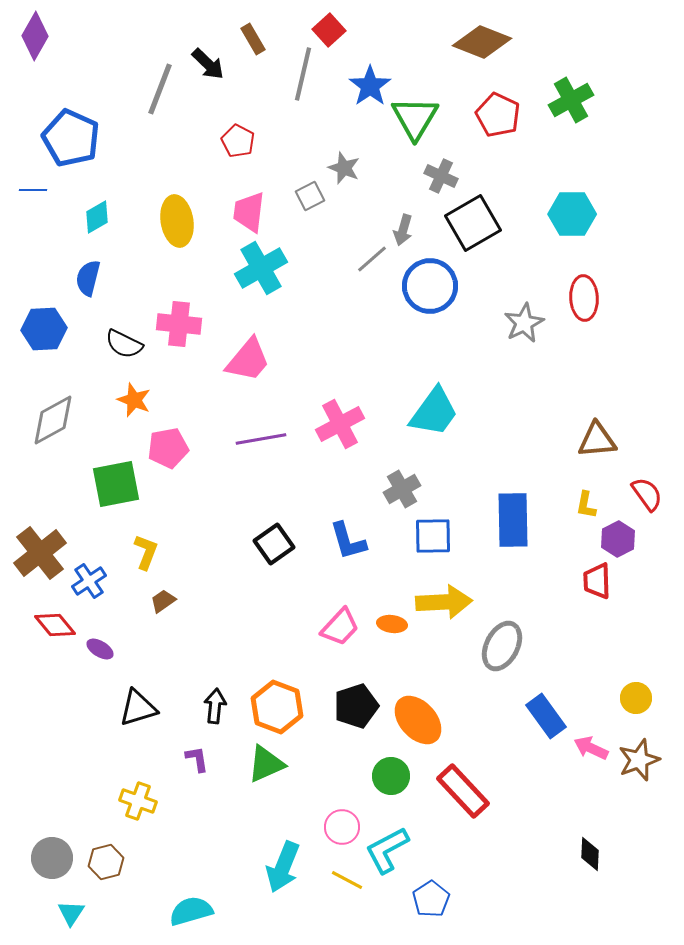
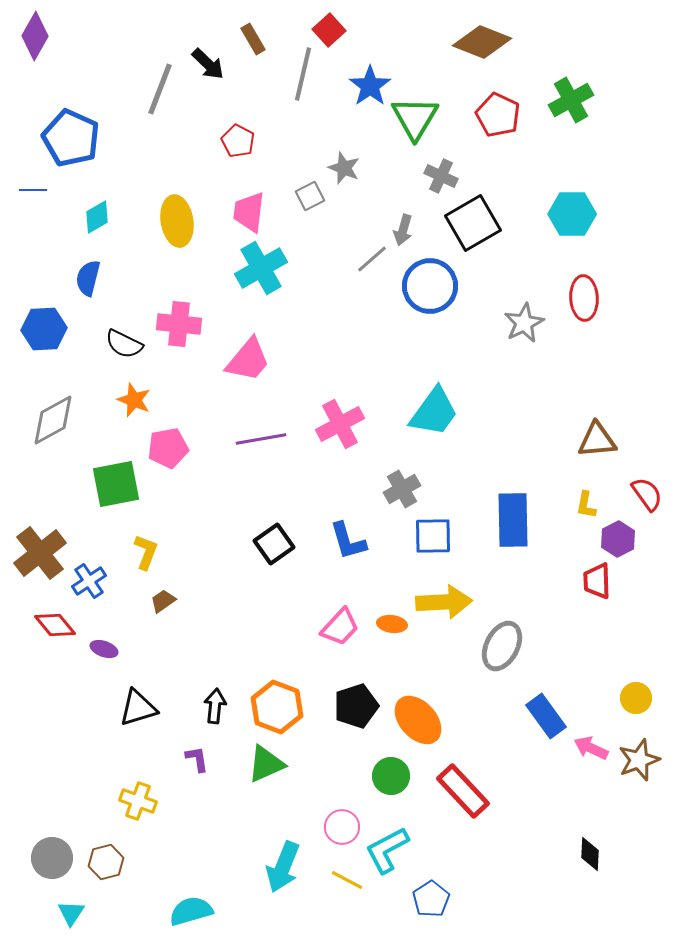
purple ellipse at (100, 649): moved 4 px right; rotated 12 degrees counterclockwise
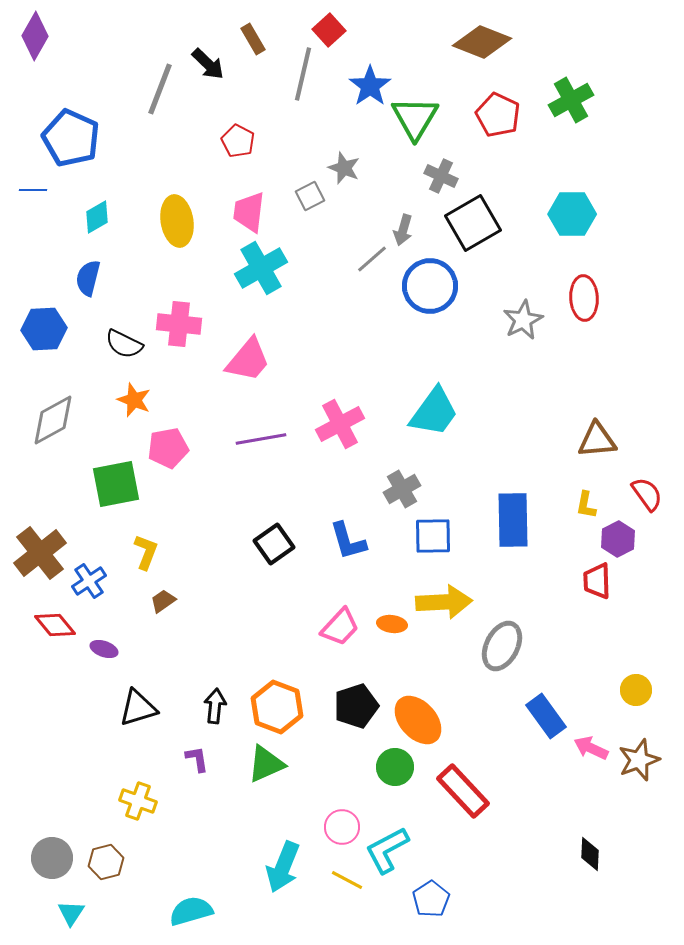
gray star at (524, 323): moved 1 px left, 3 px up
yellow circle at (636, 698): moved 8 px up
green circle at (391, 776): moved 4 px right, 9 px up
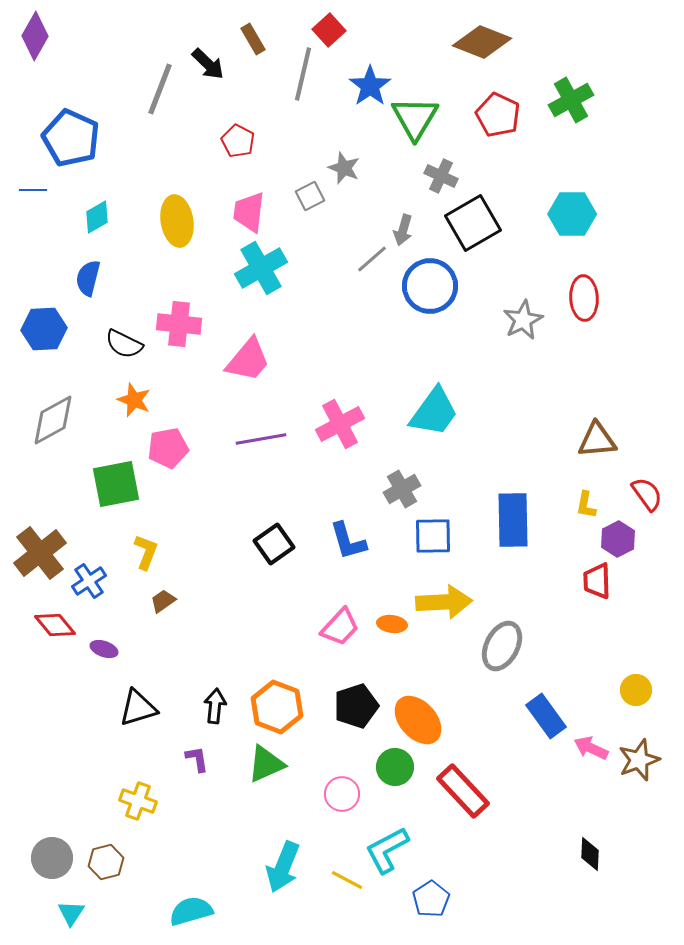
pink circle at (342, 827): moved 33 px up
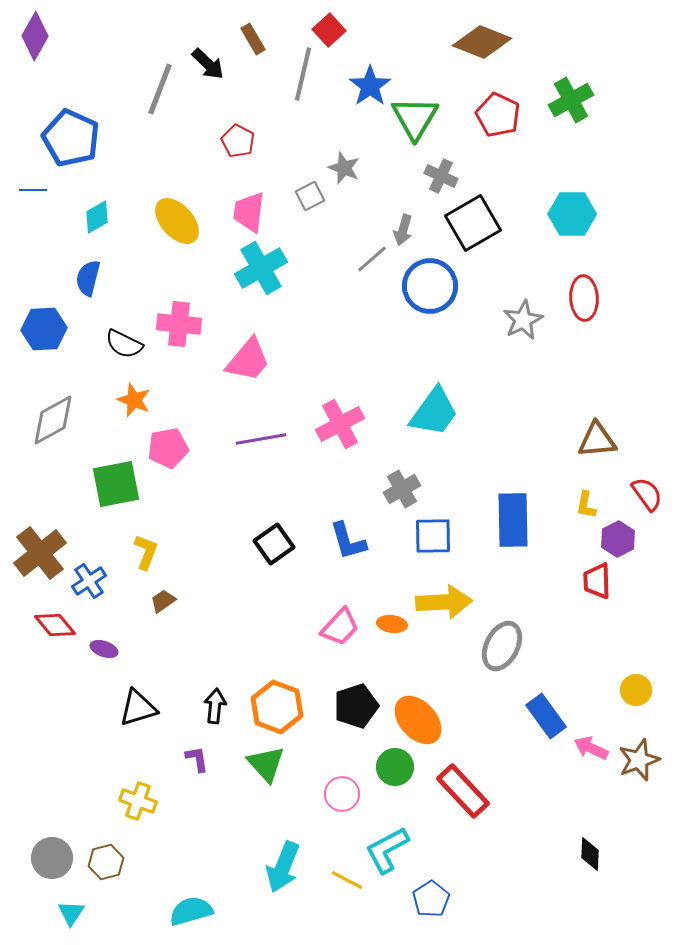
yellow ellipse at (177, 221): rotated 33 degrees counterclockwise
green triangle at (266, 764): rotated 48 degrees counterclockwise
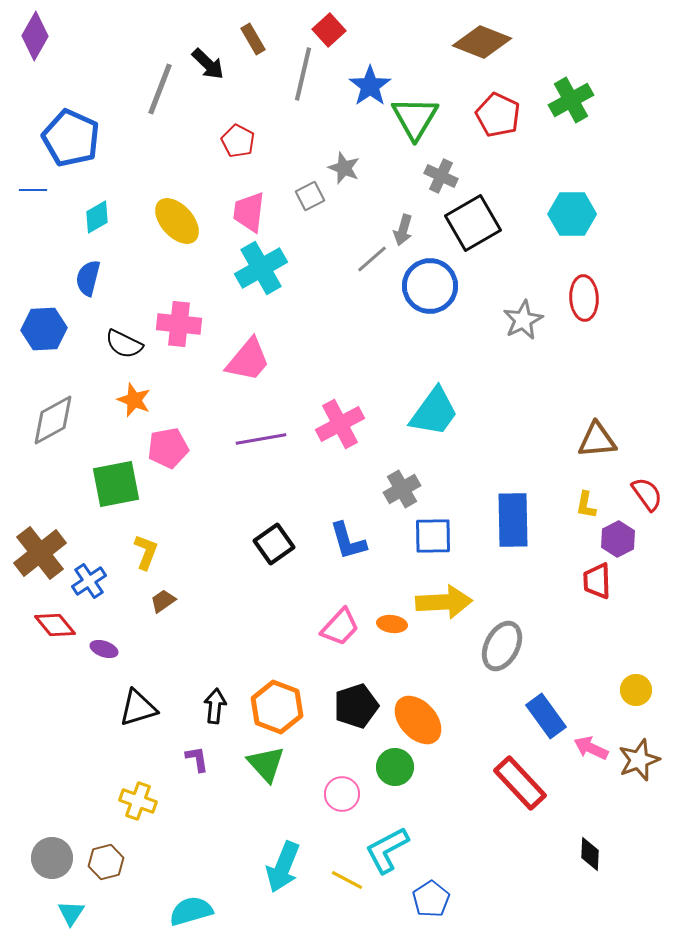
red rectangle at (463, 791): moved 57 px right, 8 px up
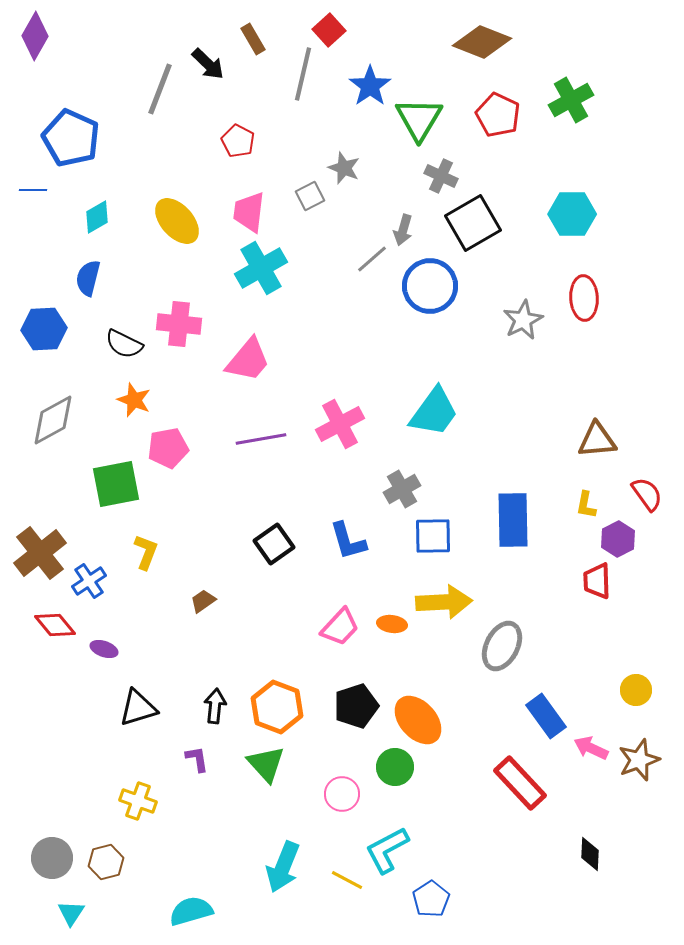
green triangle at (415, 118): moved 4 px right, 1 px down
brown trapezoid at (163, 601): moved 40 px right
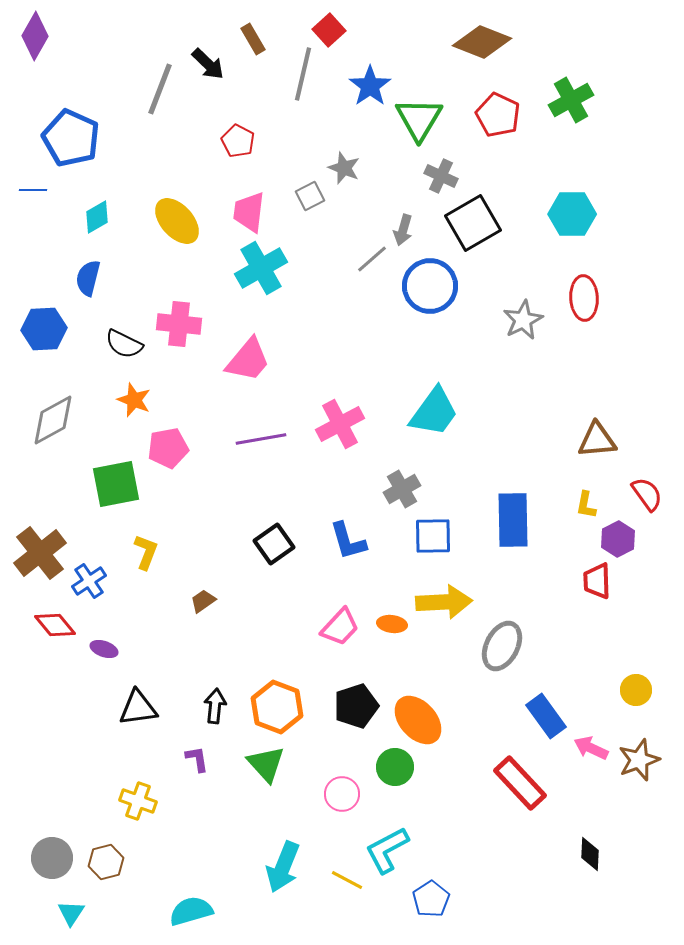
black triangle at (138, 708): rotated 9 degrees clockwise
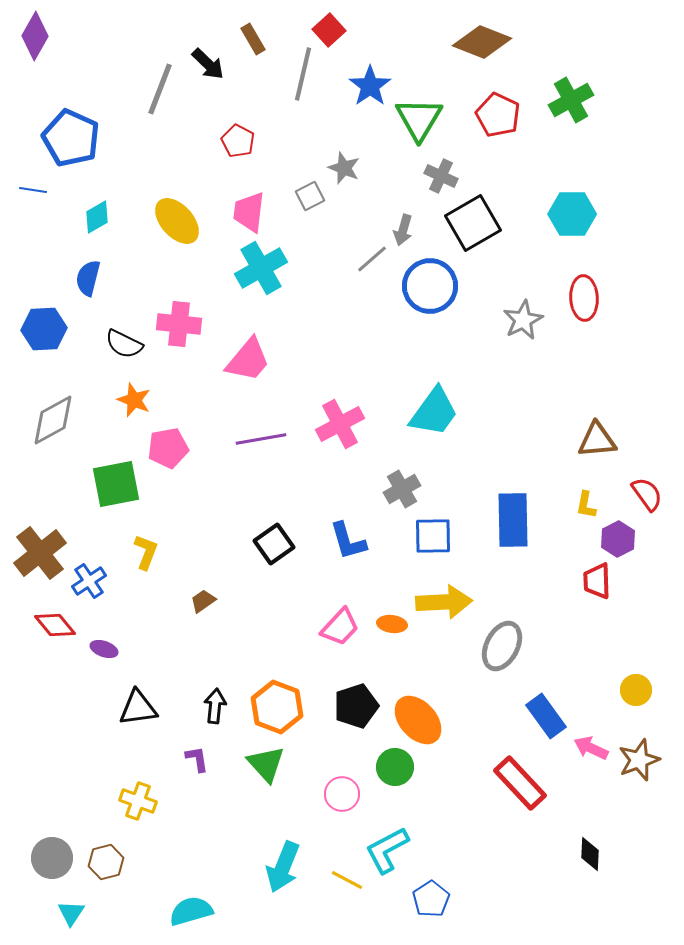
blue line at (33, 190): rotated 8 degrees clockwise
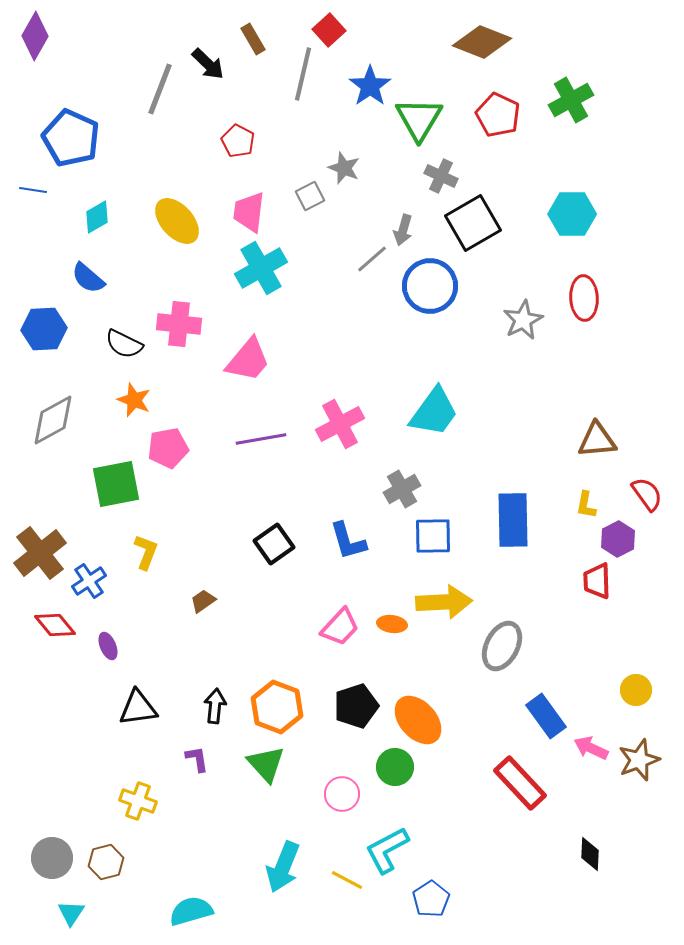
blue semicircle at (88, 278): rotated 63 degrees counterclockwise
purple ellipse at (104, 649): moved 4 px right, 3 px up; rotated 48 degrees clockwise
